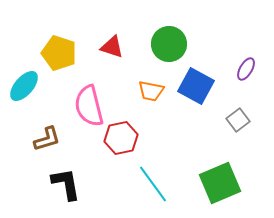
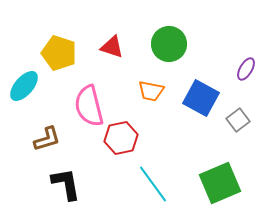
blue square: moved 5 px right, 12 px down
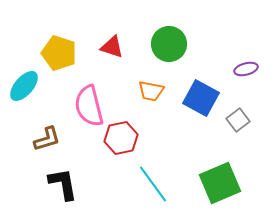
purple ellipse: rotated 45 degrees clockwise
black L-shape: moved 3 px left
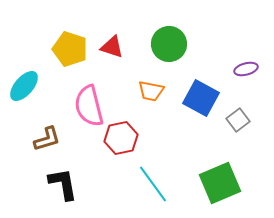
yellow pentagon: moved 11 px right, 4 px up
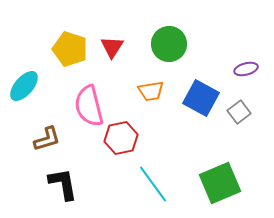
red triangle: rotated 45 degrees clockwise
orange trapezoid: rotated 20 degrees counterclockwise
gray square: moved 1 px right, 8 px up
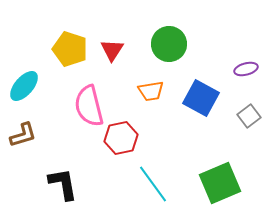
red triangle: moved 3 px down
gray square: moved 10 px right, 4 px down
brown L-shape: moved 24 px left, 4 px up
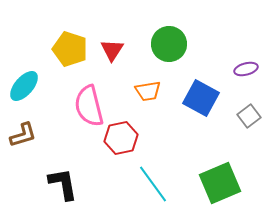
orange trapezoid: moved 3 px left
